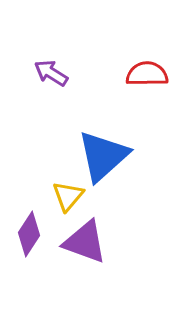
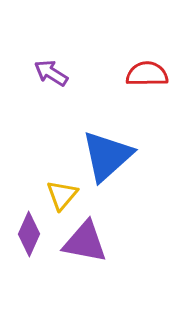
blue triangle: moved 4 px right
yellow triangle: moved 6 px left, 1 px up
purple diamond: rotated 9 degrees counterclockwise
purple triangle: rotated 9 degrees counterclockwise
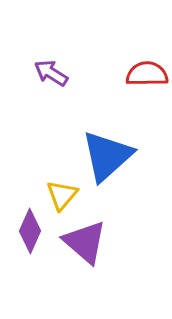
purple diamond: moved 1 px right, 3 px up
purple triangle: rotated 30 degrees clockwise
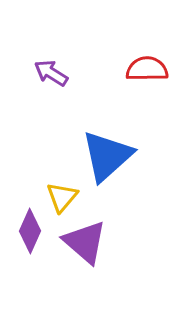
red semicircle: moved 5 px up
yellow triangle: moved 2 px down
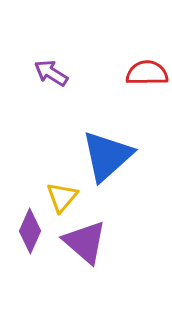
red semicircle: moved 4 px down
